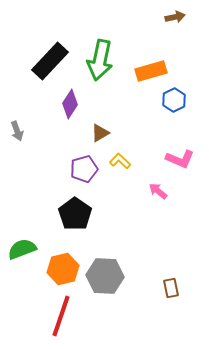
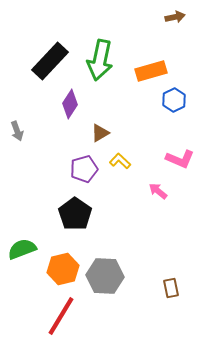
red line: rotated 12 degrees clockwise
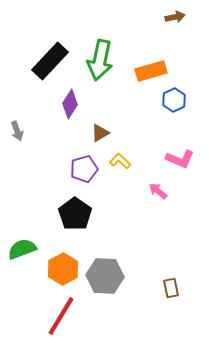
orange hexagon: rotated 16 degrees counterclockwise
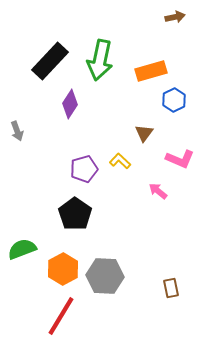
brown triangle: moved 44 px right; rotated 24 degrees counterclockwise
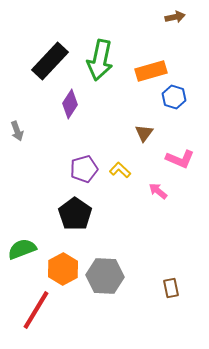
blue hexagon: moved 3 px up; rotated 15 degrees counterclockwise
yellow L-shape: moved 9 px down
red line: moved 25 px left, 6 px up
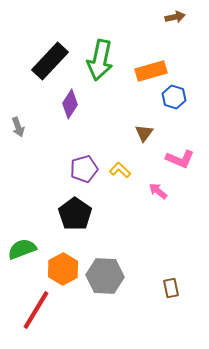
gray arrow: moved 1 px right, 4 px up
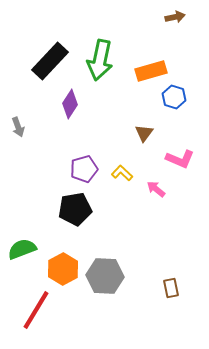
yellow L-shape: moved 2 px right, 3 px down
pink arrow: moved 2 px left, 2 px up
black pentagon: moved 5 px up; rotated 28 degrees clockwise
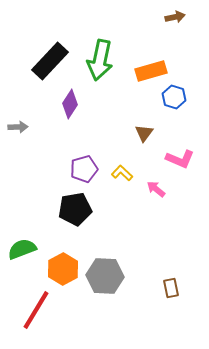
gray arrow: rotated 72 degrees counterclockwise
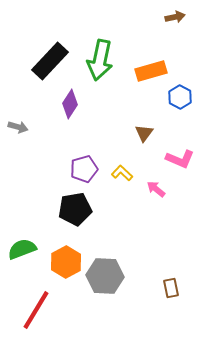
blue hexagon: moved 6 px right; rotated 10 degrees clockwise
gray arrow: rotated 18 degrees clockwise
orange hexagon: moved 3 px right, 7 px up
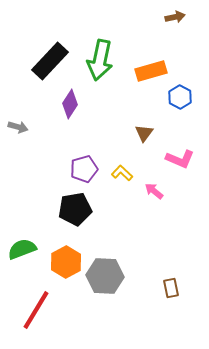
pink arrow: moved 2 px left, 2 px down
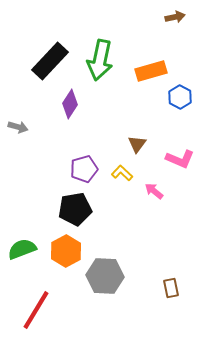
brown triangle: moved 7 px left, 11 px down
orange hexagon: moved 11 px up
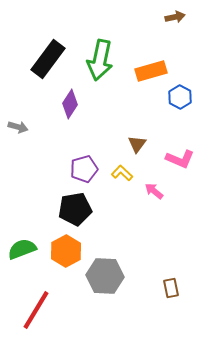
black rectangle: moved 2 px left, 2 px up; rotated 6 degrees counterclockwise
